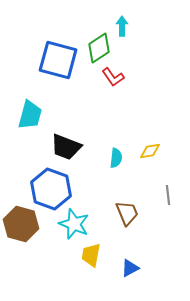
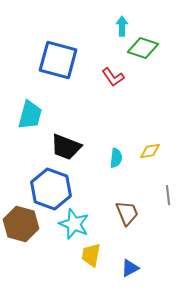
green diamond: moved 44 px right; rotated 52 degrees clockwise
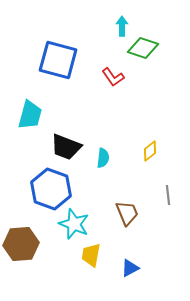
yellow diamond: rotated 30 degrees counterclockwise
cyan semicircle: moved 13 px left
brown hexagon: moved 20 px down; rotated 20 degrees counterclockwise
